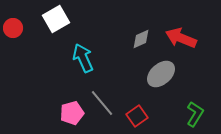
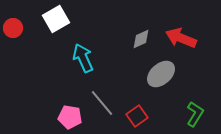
pink pentagon: moved 2 px left, 4 px down; rotated 25 degrees clockwise
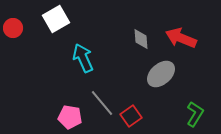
gray diamond: rotated 70 degrees counterclockwise
red square: moved 6 px left
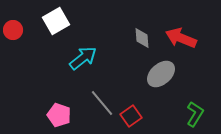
white square: moved 2 px down
red circle: moved 2 px down
gray diamond: moved 1 px right, 1 px up
cyan arrow: rotated 76 degrees clockwise
pink pentagon: moved 11 px left, 2 px up; rotated 10 degrees clockwise
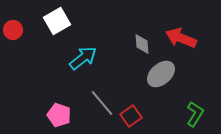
white square: moved 1 px right
gray diamond: moved 6 px down
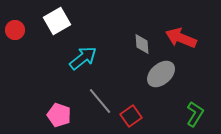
red circle: moved 2 px right
gray line: moved 2 px left, 2 px up
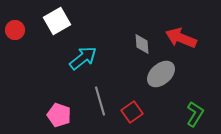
gray line: rotated 24 degrees clockwise
red square: moved 1 px right, 4 px up
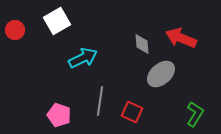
cyan arrow: rotated 12 degrees clockwise
gray line: rotated 24 degrees clockwise
red square: rotated 30 degrees counterclockwise
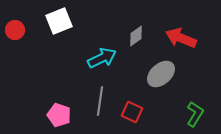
white square: moved 2 px right; rotated 8 degrees clockwise
gray diamond: moved 6 px left, 8 px up; rotated 60 degrees clockwise
cyan arrow: moved 19 px right
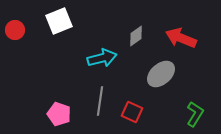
cyan arrow: rotated 12 degrees clockwise
pink pentagon: moved 1 px up
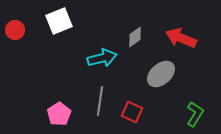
gray diamond: moved 1 px left, 1 px down
pink pentagon: rotated 20 degrees clockwise
